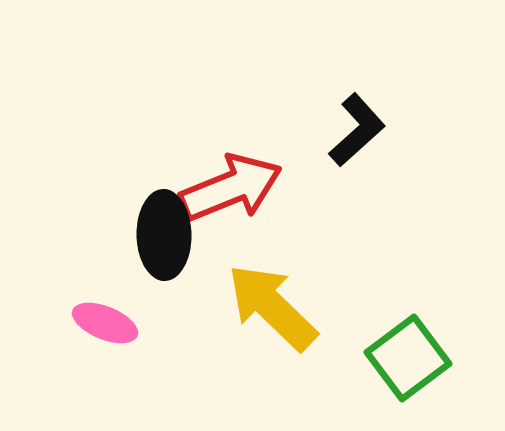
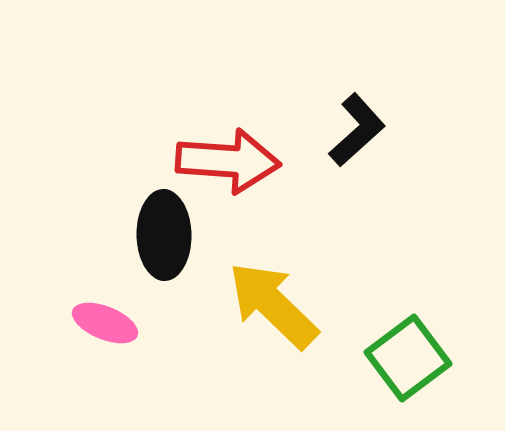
red arrow: moved 3 px left, 27 px up; rotated 26 degrees clockwise
yellow arrow: moved 1 px right, 2 px up
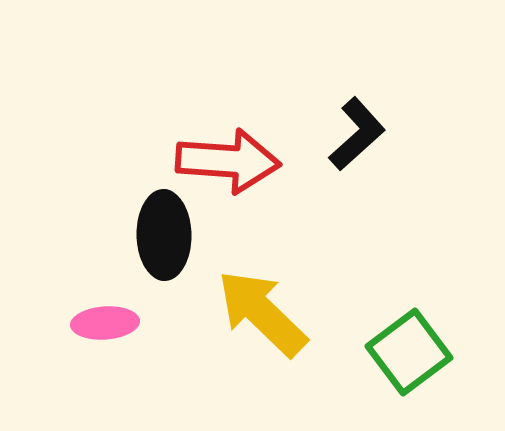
black L-shape: moved 4 px down
yellow arrow: moved 11 px left, 8 px down
pink ellipse: rotated 26 degrees counterclockwise
green square: moved 1 px right, 6 px up
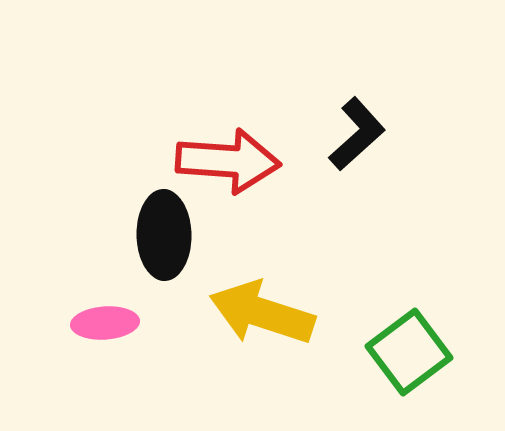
yellow arrow: rotated 26 degrees counterclockwise
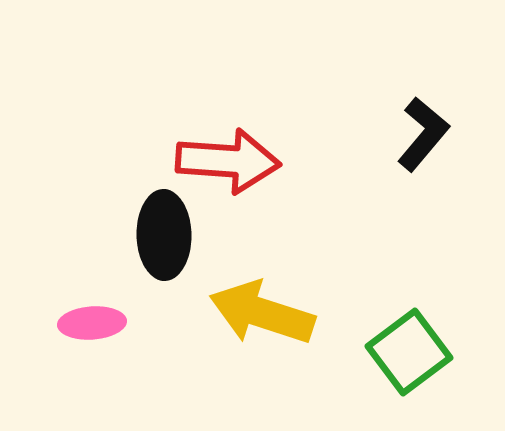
black L-shape: moved 66 px right; rotated 8 degrees counterclockwise
pink ellipse: moved 13 px left
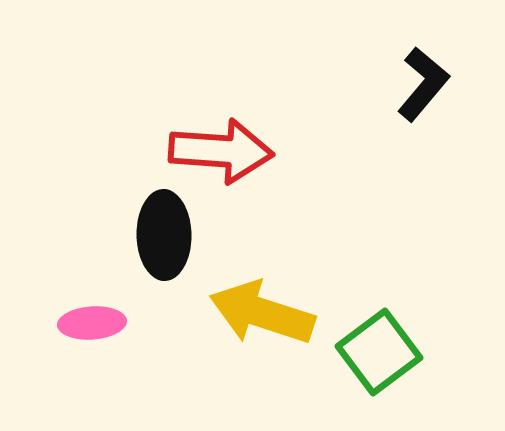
black L-shape: moved 50 px up
red arrow: moved 7 px left, 10 px up
green square: moved 30 px left
